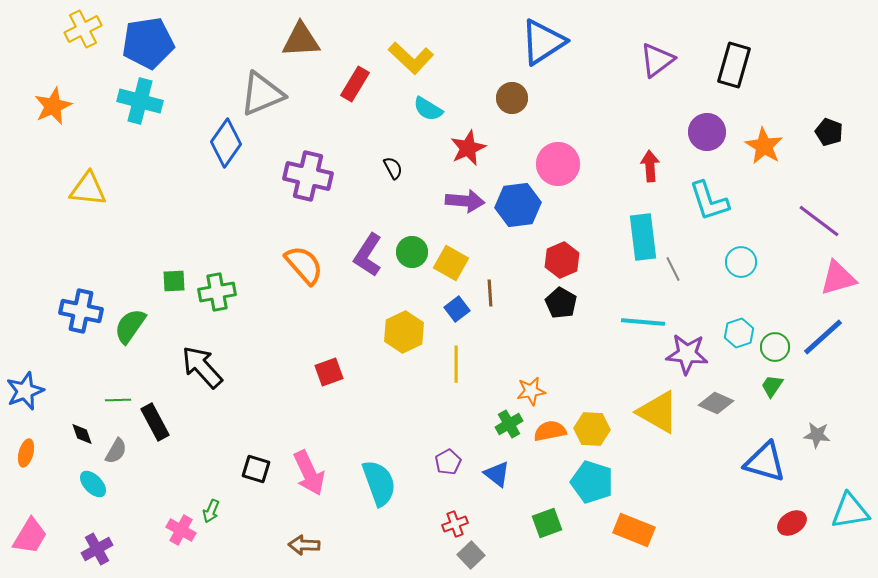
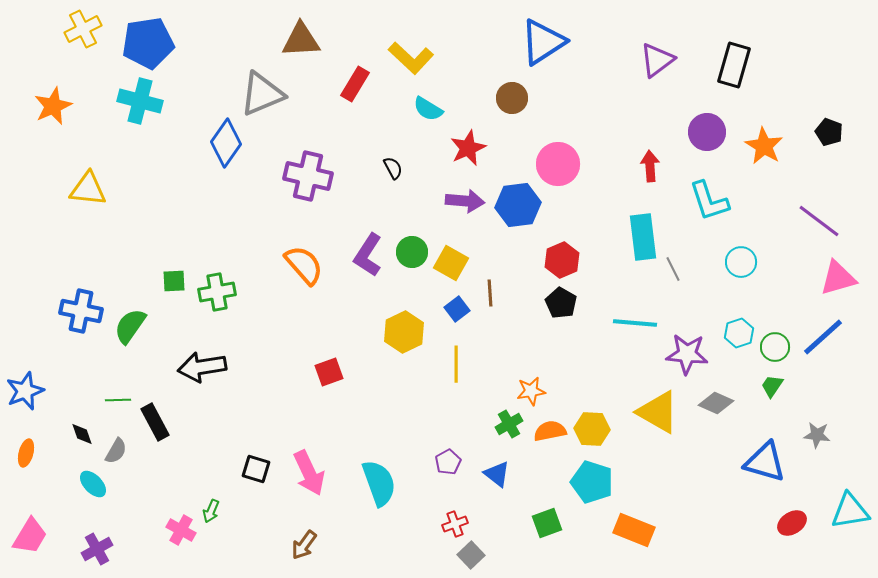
cyan line at (643, 322): moved 8 px left, 1 px down
black arrow at (202, 367): rotated 57 degrees counterclockwise
brown arrow at (304, 545): rotated 56 degrees counterclockwise
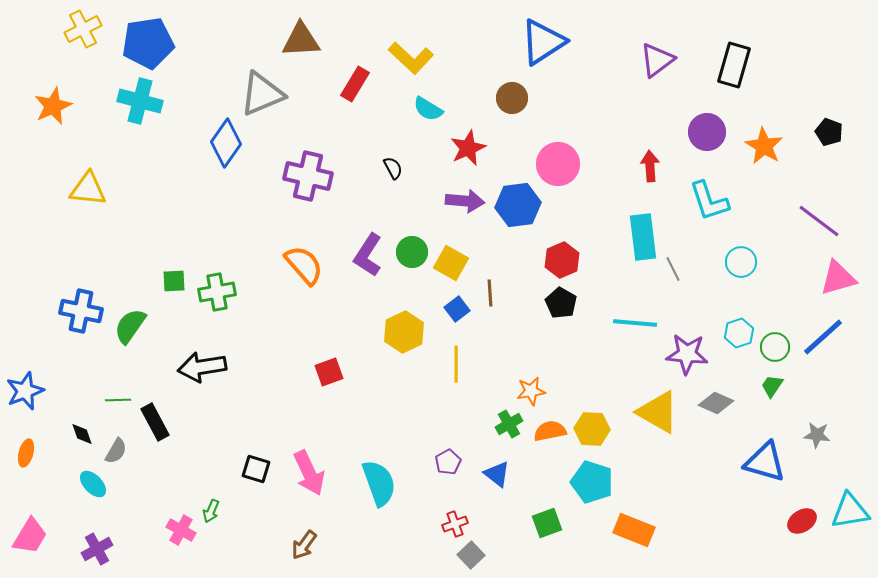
red ellipse at (792, 523): moved 10 px right, 2 px up
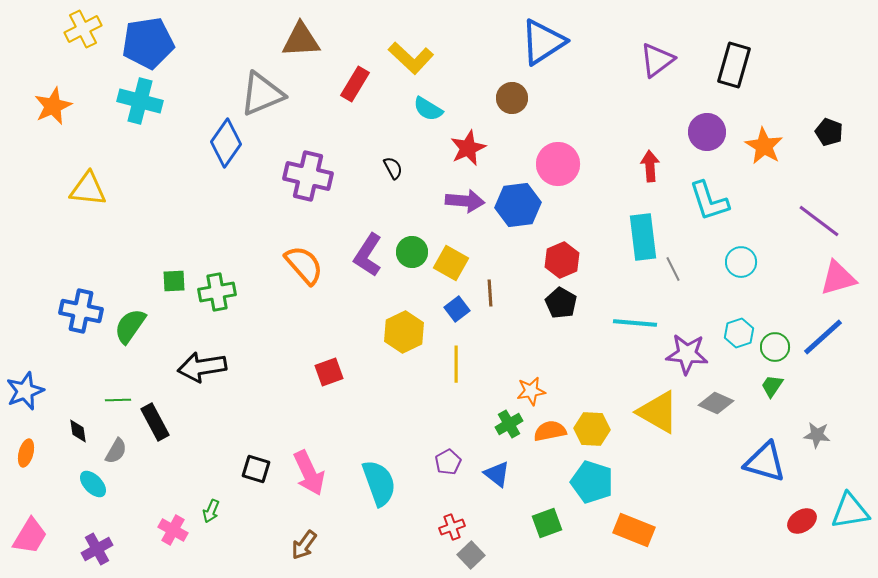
black diamond at (82, 434): moved 4 px left, 3 px up; rotated 10 degrees clockwise
red cross at (455, 524): moved 3 px left, 3 px down
pink cross at (181, 530): moved 8 px left
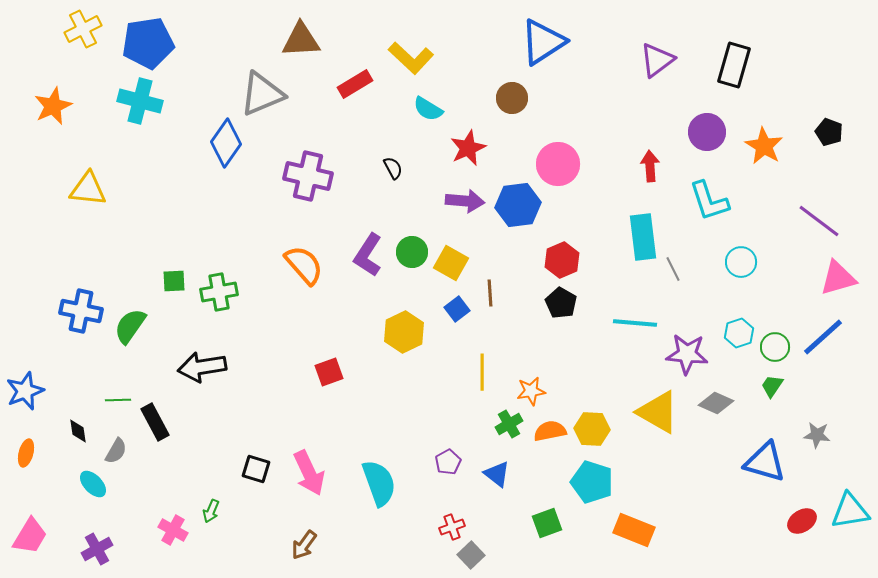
red rectangle at (355, 84): rotated 28 degrees clockwise
green cross at (217, 292): moved 2 px right
yellow line at (456, 364): moved 26 px right, 8 px down
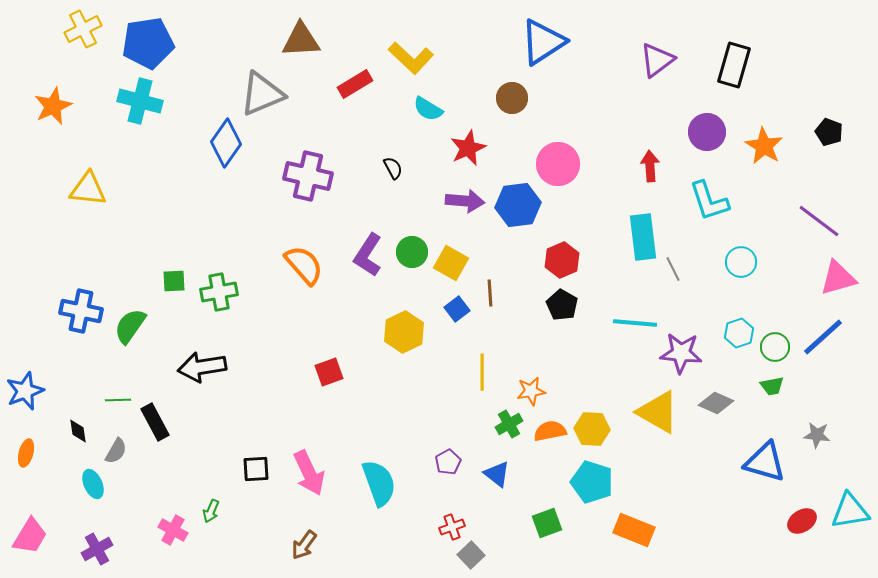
black pentagon at (561, 303): moved 1 px right, 2 px down
purple star at (687, 354): moved 6 px left, 1 px up
green trapezoid at (772, 386): rotated 135 degrees counterclockwise
black square at (256, 469): rotated 20 degrees counterclockwise
cyan ellipse at (93, 484): rotated 20 degrees clockwise
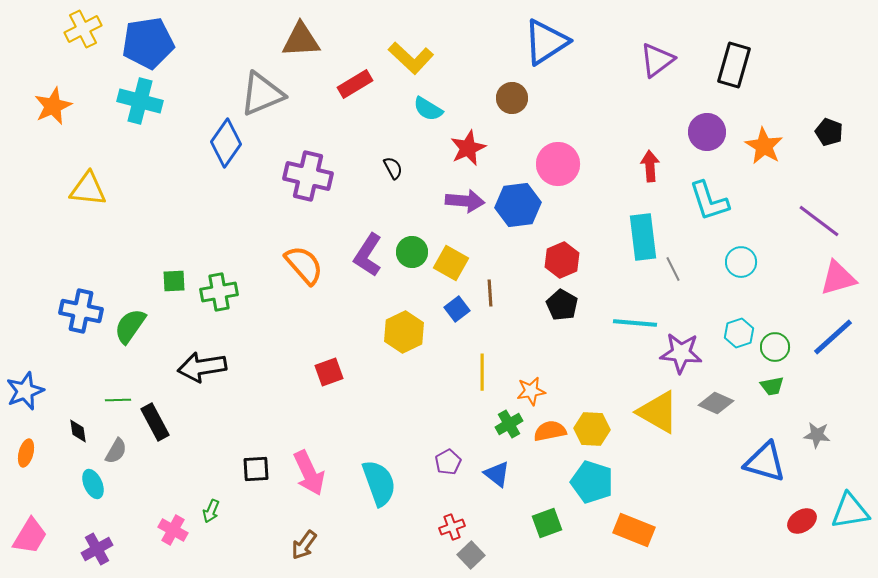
blue triangle at (543, 42): moved 3 px right
blue line at (823, 337): moved 10 px right
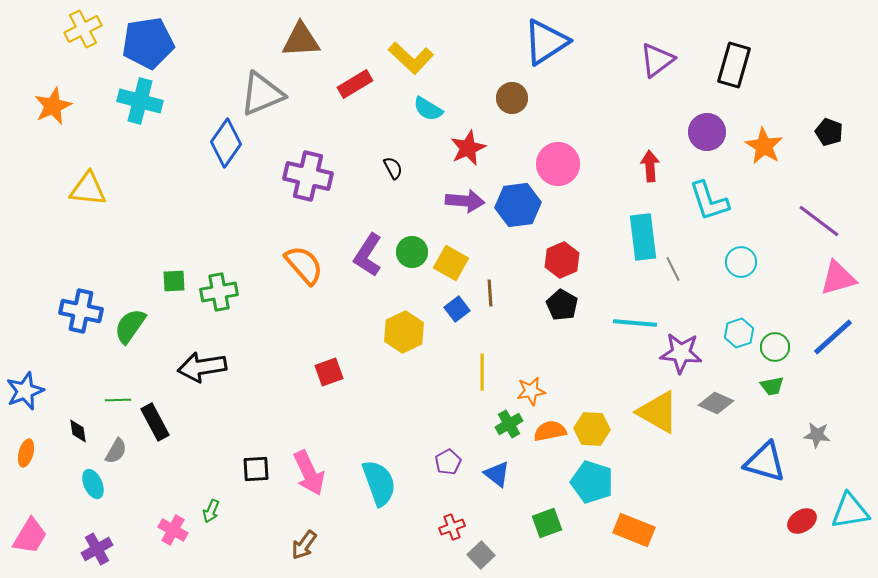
gray square at (471, 555): moved 10 px right
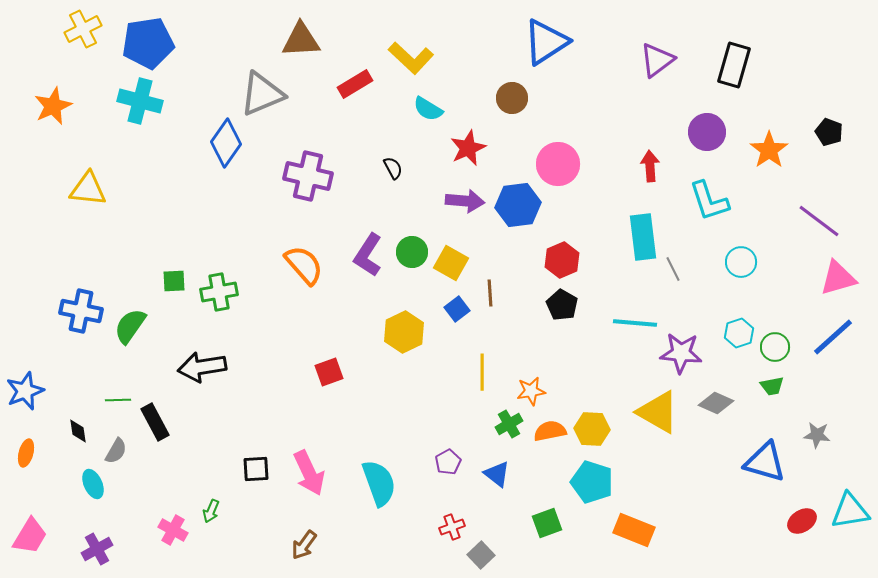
orange star at (764, 146): moved 5 px right, 4 px down; rotated 6 degrees clockwise
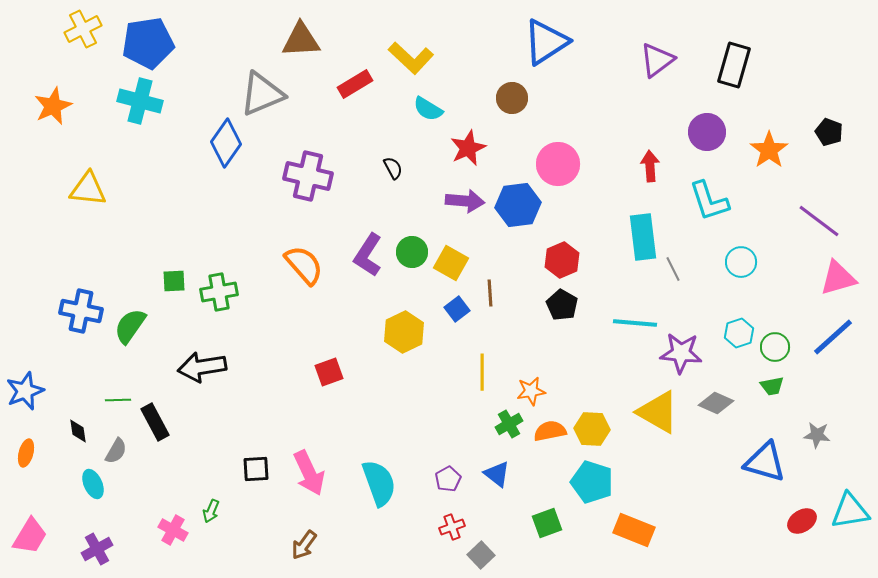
purple pentagon at (448, 462): moved 17 px down
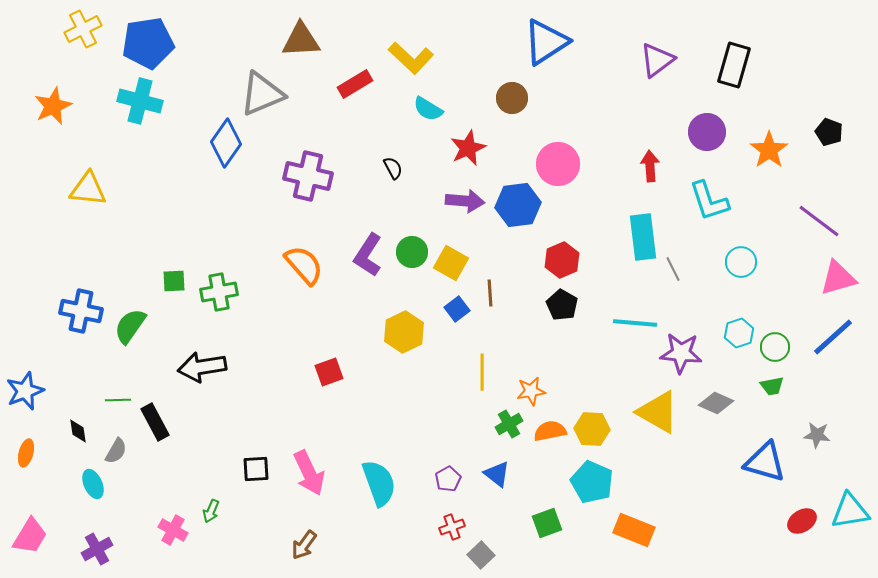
cyan pentagon at (592, 482): rotated 6 degrees clockwise
